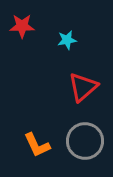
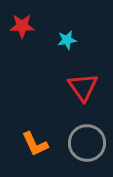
red triangle: rotated 24 degrees counterclockwise
gray circle: moved 2 px right, 2 px down
orange L-shape: moved 2 px left, 1 px up
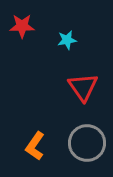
orange L-shape: moved 2 px down; rotated 60 degrees clockwise
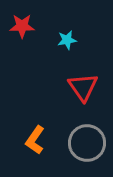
orange L-shape: moved 6 px up
